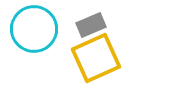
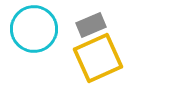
yellow square: moved 2 px right
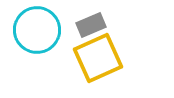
cyan circle: moved 3 px right, 1 px down
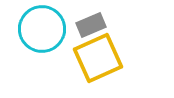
cyan circle: moved 5 px right, 1 px up
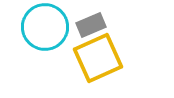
cyan circle: moved 3 px right, 2 px up
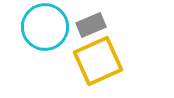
yellow square: moved 3 px down
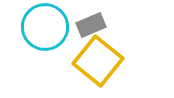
yellow square: rotated 27 degrees counterclockwise
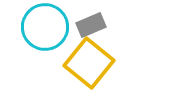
yellow square: moved 9 px left, 2 px down
